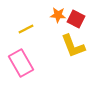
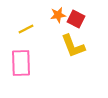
orange star: rotated 14 degrees counterclockwise
pink rectangle: rotated 28 degrees clockwise
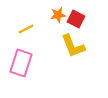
pink rectangle: rotated 20 degrees clockwise
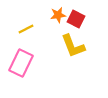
pink rectangle: rotated 8 degrees clockwise
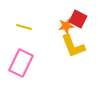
orange star: moved 8 px right, 11 px down
red square: moved 2 px right
yellow line: moved 2 px left, 2 px up; rotated 42 degrees clockwise
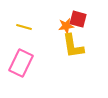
red square: rotated 12 degrees counterclockwise
yellow L-shape: rotated 12 degrees clockwise
